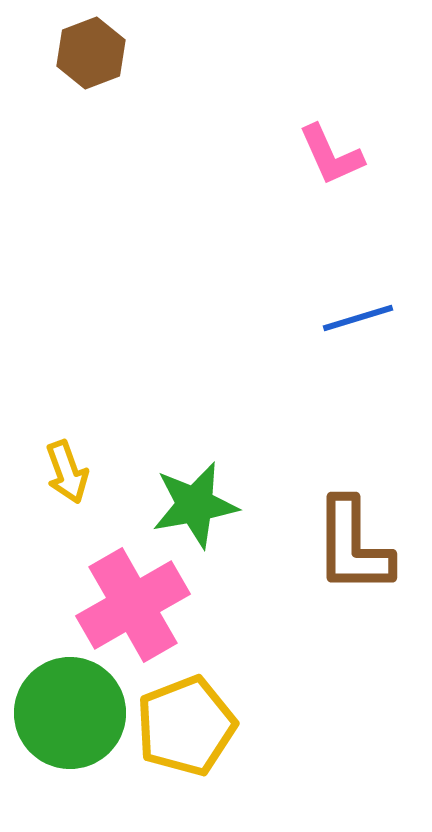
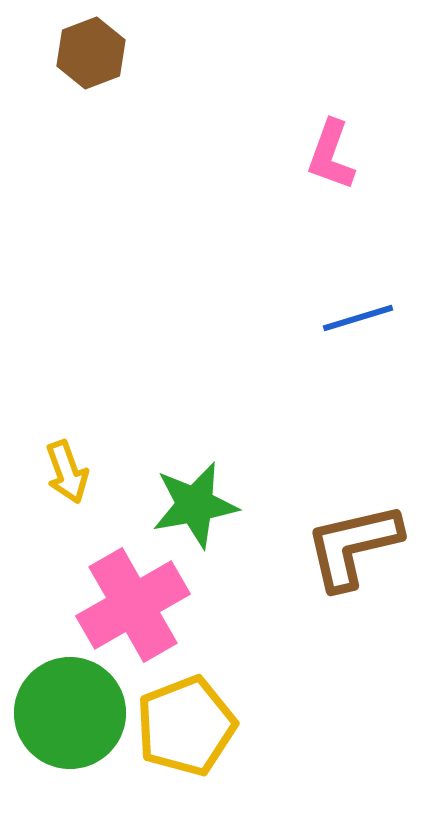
pink L-shape: rotated 44 degrees clockwise
brown L-shape: rotated 77 degrees clockwise
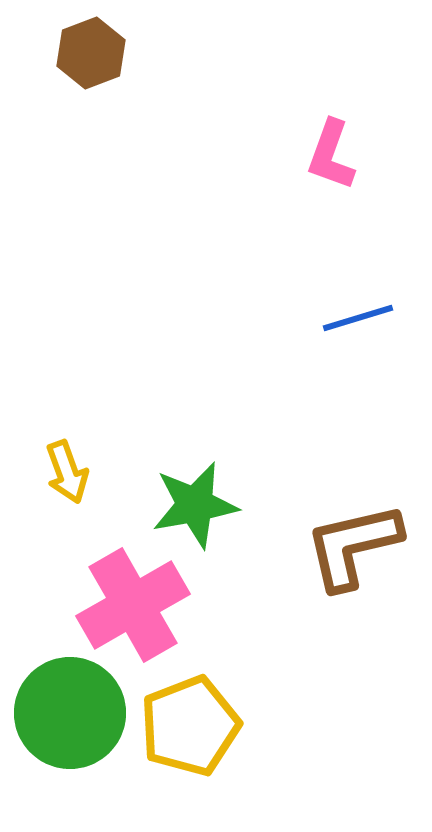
yellow pentagon: moved 4 px right
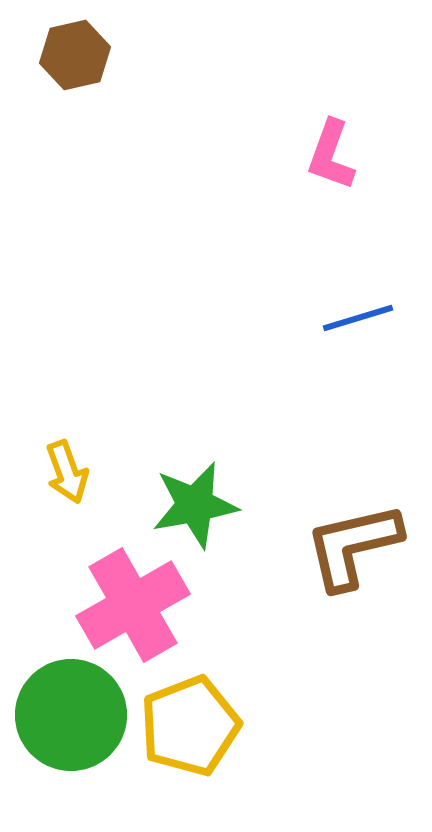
brown hexagon: moved 16 px left, 2 px down; rotated 8 degrees clockwise
green circle: moved 1 px right, 2 px down
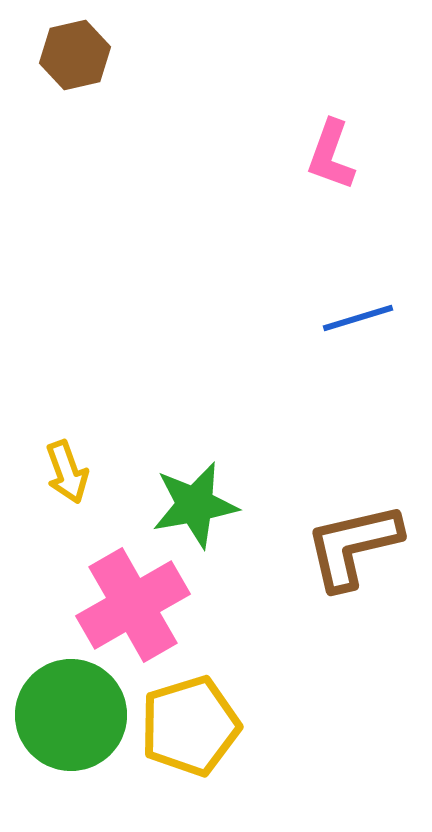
yellow pentagon: rotated 4 degrees clockwise
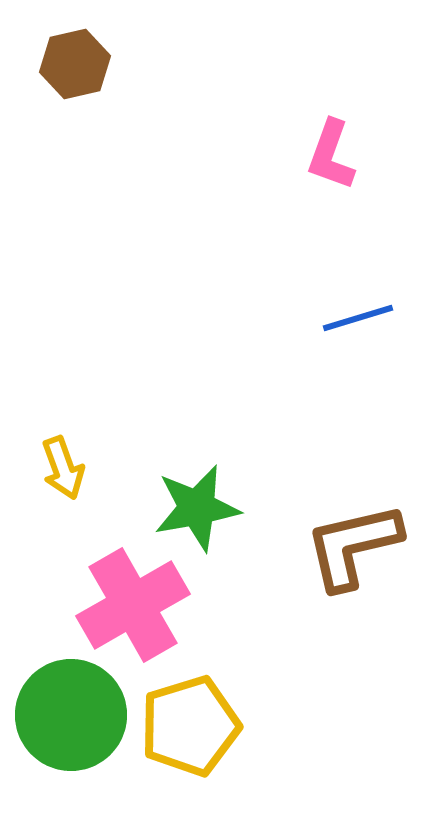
brown hexagon: moved 9 px down
yellow arrow: moved 4 px left, 4 px up
green star: moved 2 px right, 3 px down
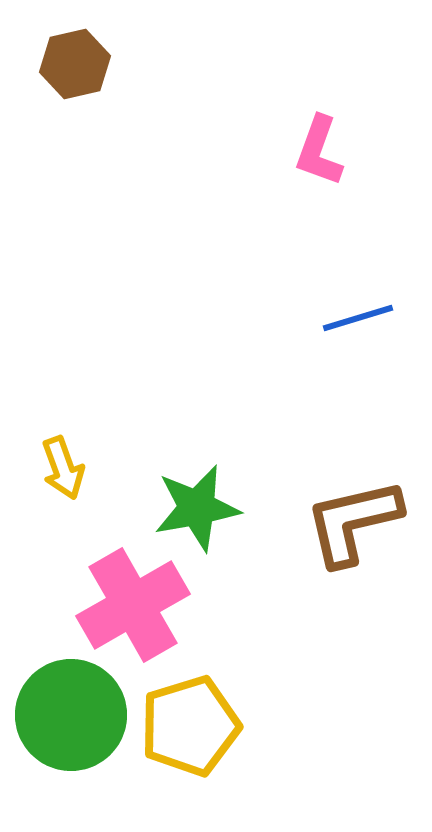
pink L-shape: moved 12 px left, 4 px up
brown L-shape: moved 24 px up
